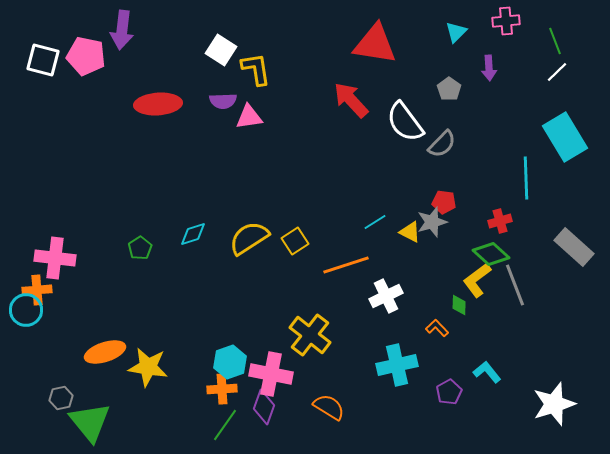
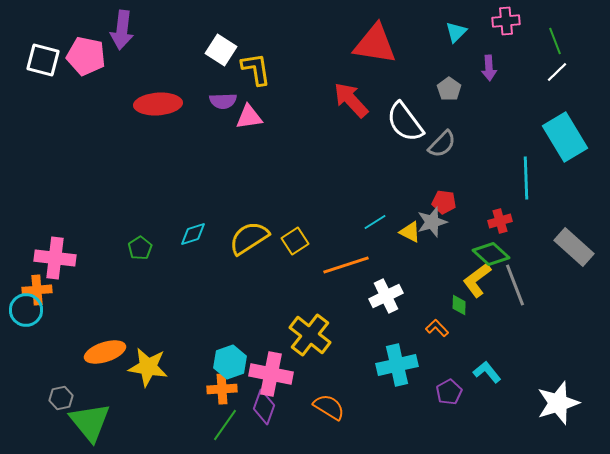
white star at (554, 404): moved 4 px right, 1 px up
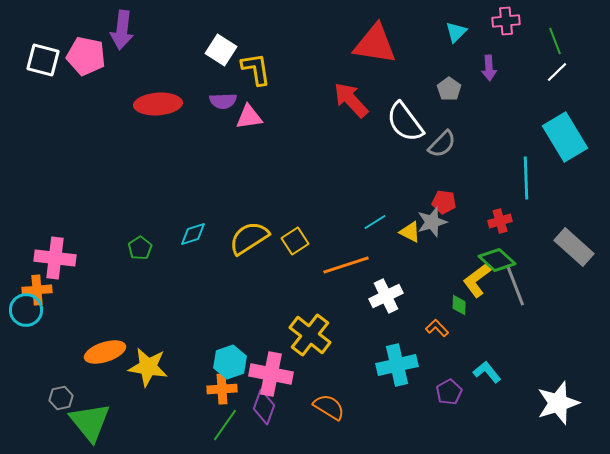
green diamond at (491, 254): moved 6 px right, 6 px down
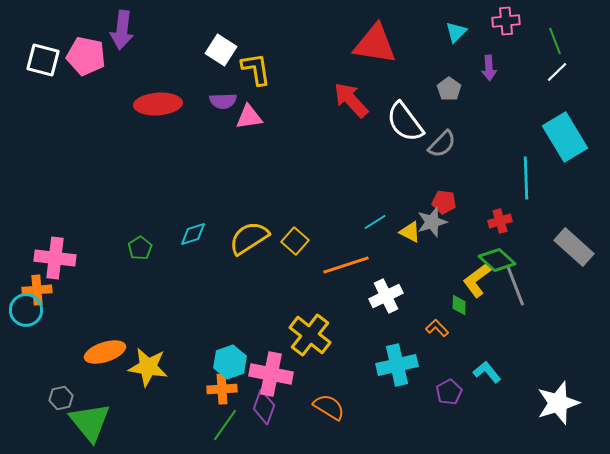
yellow square at (295, 241): rotated 16 degrees counterclockwise
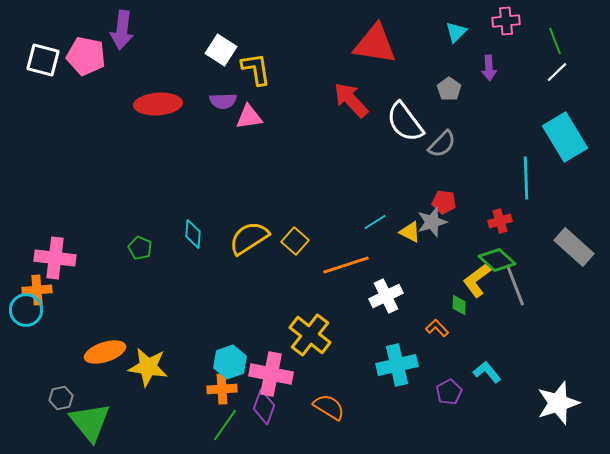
cyan diamond at (193, 234): rotated 68 degrees counterclockwise
green pentagon at (140, 248): rotated 15 degrees counterclockwise
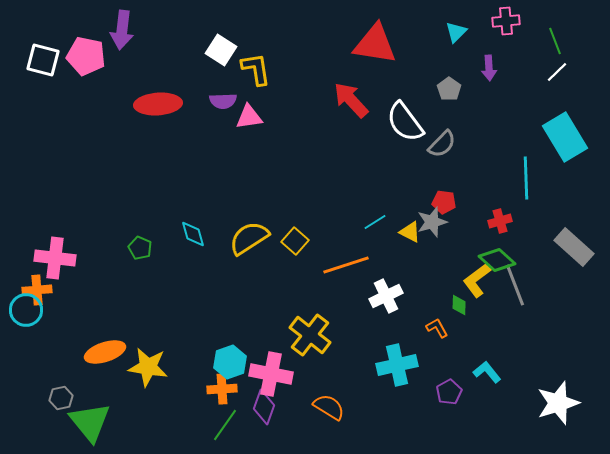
cyan diamond at (193, 234): rotated 20 degrees counterclockwise
orange L-shape at (437, 328): rotated 15 degrees clockwise
